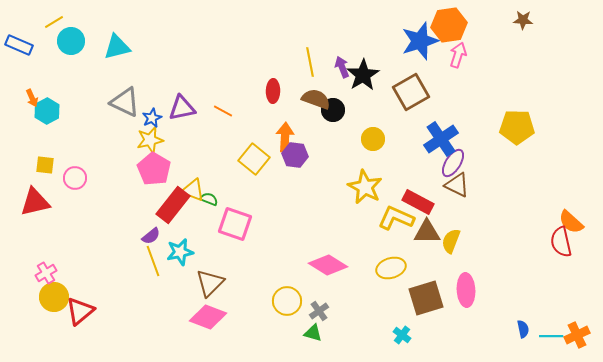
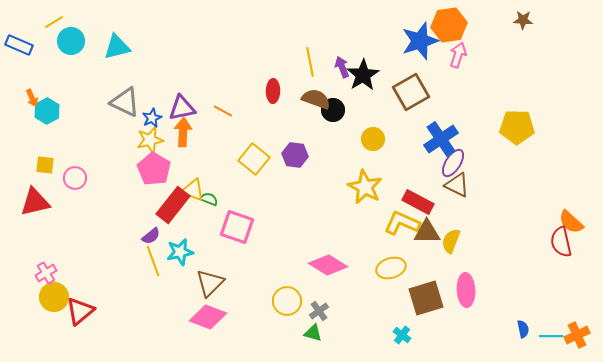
orange arrow at (285, 137): moved 102 px left, 5 px up
yellow L-shape at (396, 218): moved 6 px right, 5 px down
pink square at (235, 224): moved 2 px right, 3 px down
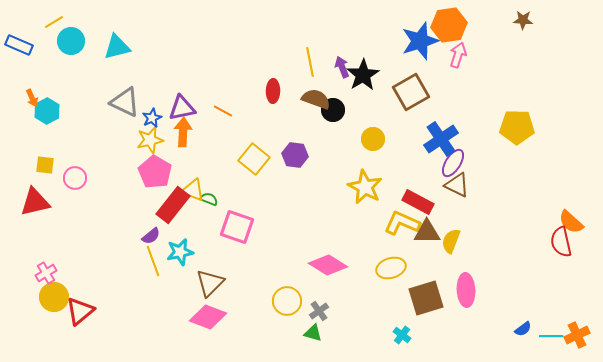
pink pentagon at (154, 169): moved 1 px right, 3 px down
blue semicircle at (523, 329): rotated 66 degrees clockwise
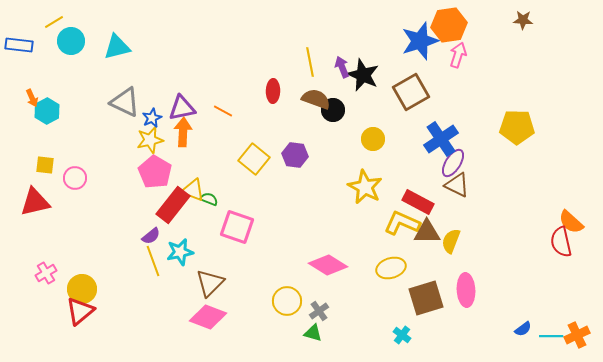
blue rectangle at (19, 45): rotated 16 degrees counterclockwise
black star at (363, 75): rotated 16 degrees counterclockwise
yellow circle at (54, 297): moved 28 px right, 8 px up
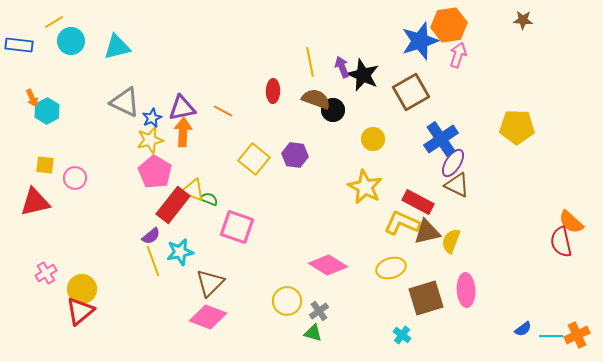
brown triangle at (427, 232): rotated 12 degrees counterclockwise
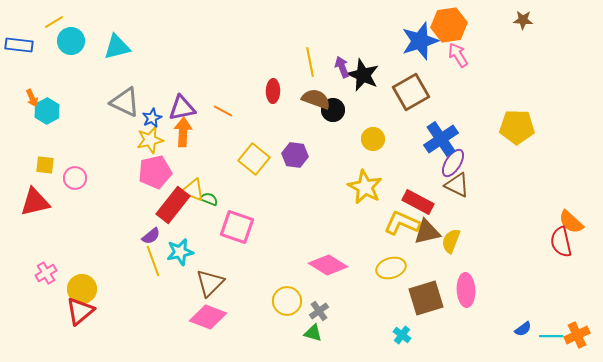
pink arrow at (458, 55): rotated 50 degrees counterclockwise
pink pentagon at (155, 172): rotated 28 degrees clockwise
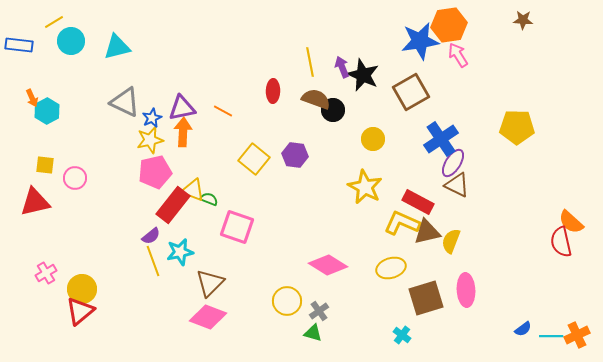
blue star at (420, 41): rotated 9 degrees clockwise
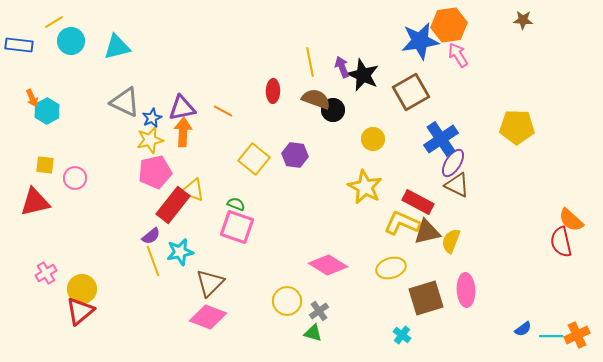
green semicircle at (209, 199): moved 27 px right, 5 px down
orange semicircle at (571, 222): moved 2 px up
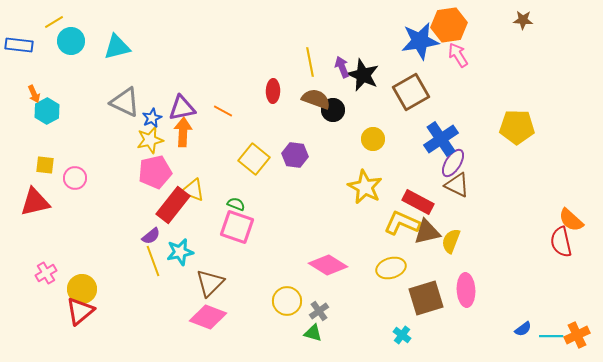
orange arrow at (32, 98): moved 2 px right, 4 px up
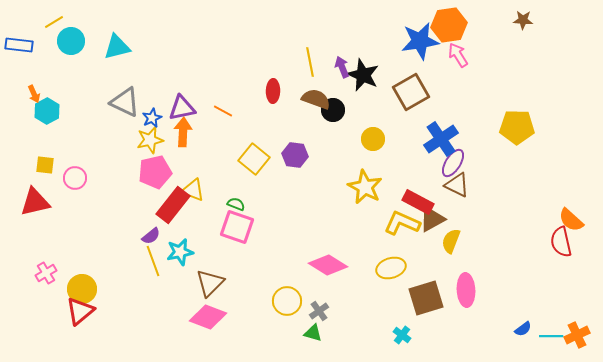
brown triangle at (427, 232): moved 5 px right, 13 px up; rotated 16 degrees counterclockwise
